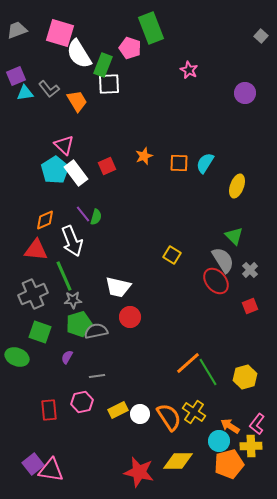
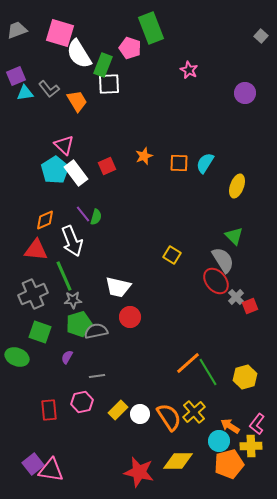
gray cross at (250, 270): moved 14 px left, 27 px down
yellow rectangle at (118, 410): rotated 18 degrees counterclockwise
yellow cross at (194, 412): rotated 15 degrees clockwise
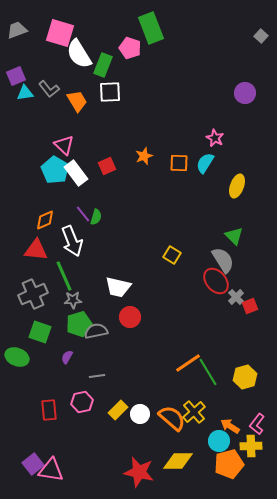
pink star at (189, 70): moved 26 px right, 68 px down
white square at (109, 84): moved 1 px right, 8 px down
cyan pentagon at (55, 170): rotated 8 degrees counterclockwise
orange line at (188, 363): rotated 8 degrees clockwise
orange semicircle at (169, 417): moved 3 px right, 1 px down; rotated 16 degrees counterclockwise
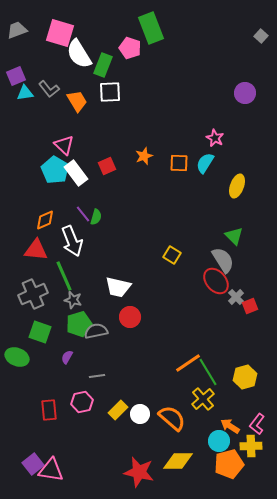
gray star at (73, 300): rotated 18 degrees clockwise
yellow cross at (194, 412): moved 9 px right, 13 px up
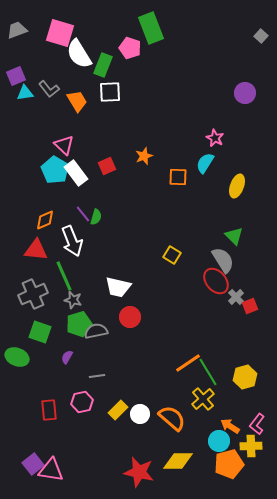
orange square at (179, 163): moved 1 px left, 14 px down
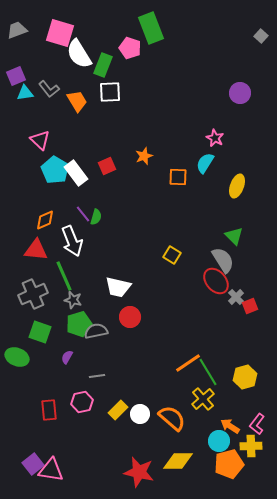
purple circle at (245, 93): moved 5 px left
pink triangle at (64, 145): moved 24 px left, 5 px up
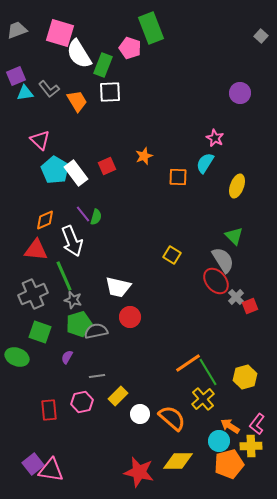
yellow rectangle at (118, 410): moved 14 px up
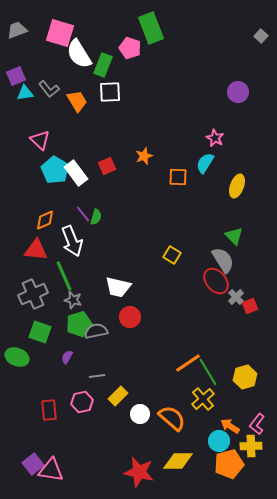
purple circle at (240, 93): moved 2 px left, 1 px up
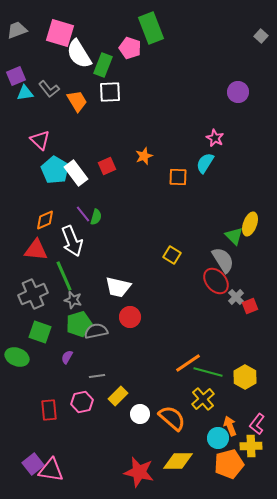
yellow ellipse at (237, 186): moved 13 px right, 38 px down
green line at (208, 372): rotated 44 degrees counterclockwise
yellow hexagon at (245, 377): rotated 15 degrees counterclockwise
orange arrow at (230, 426): rotated 36 degrees clockwise
cyan circle at (219, 441): moved 1 px left, 3 px up
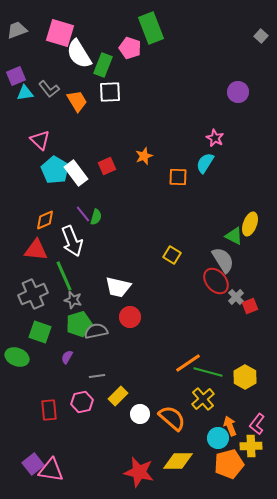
green triangle at (234, 236): rotated 18 degrees counterclockwise
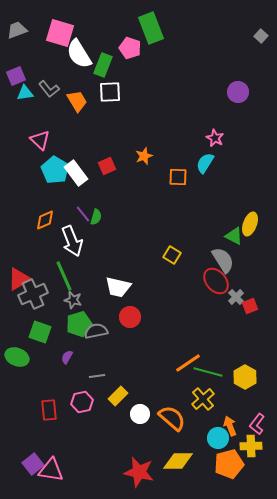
red triangle at (36, 250): moved 17 px left, 29 px down; rotated 35 degrees counterclockwise
